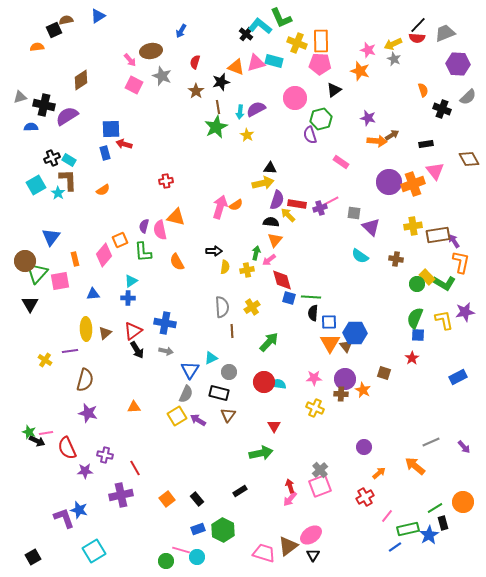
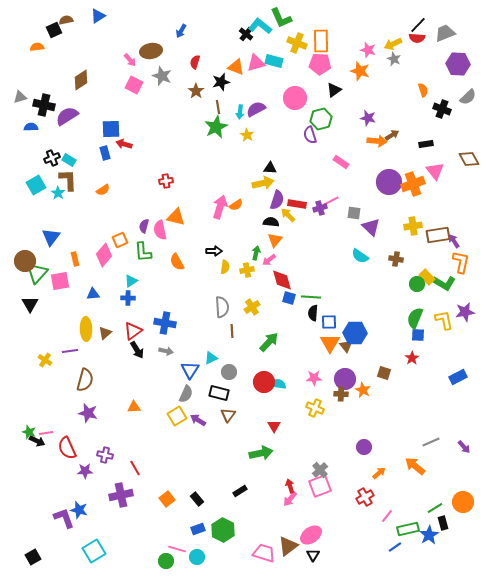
pink line at (181, 550): moved 4 px left, 1 px up
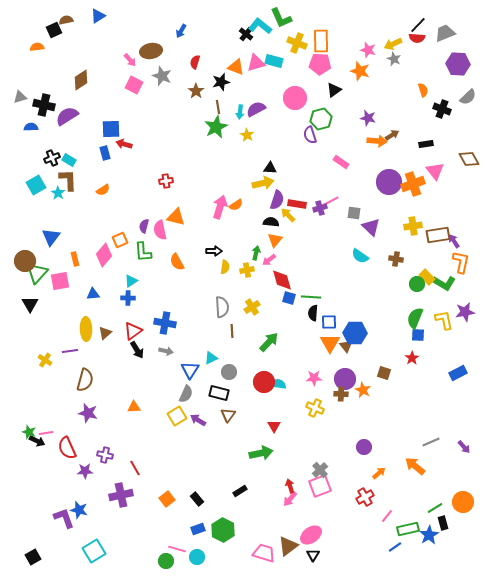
blue rectangle at (458, 377): moved 4 px up
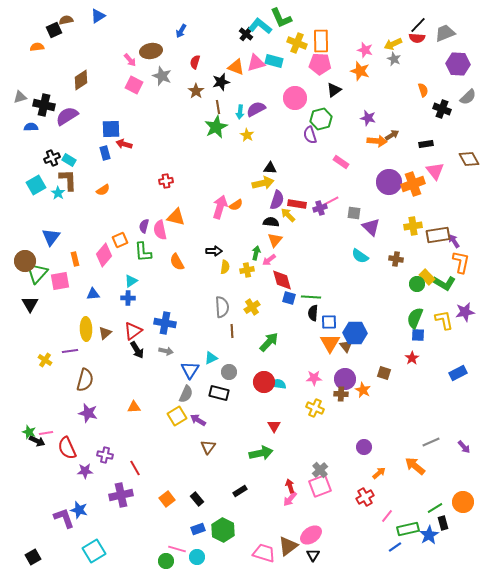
pink star at (368, 50): moved 3 px left
brown triangle at (228, 415): moved 20 px left, 32 px down
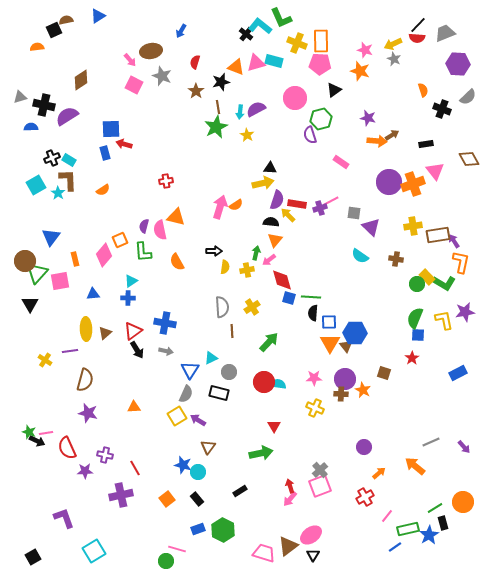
blue star at (79, 510): moved 104 px right, 45 px up
cyan circle at (197, 557): moved 1 px right, 85 px up
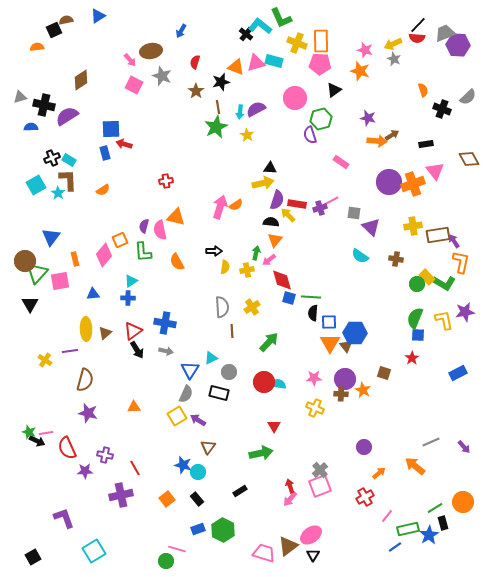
purple hexagon at (458, 64): moved 19 px up
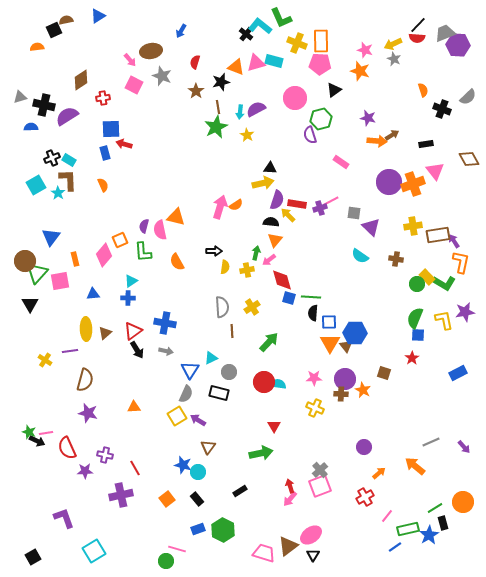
red cross at (166, 181): moved 63 px left, 83 px up
orange semicircle at (103, 190): moved 5 px up; rotated 80 degrees counterclockwise
